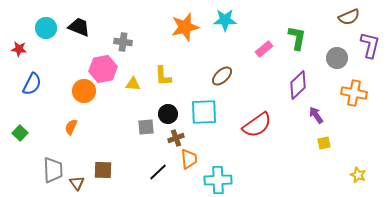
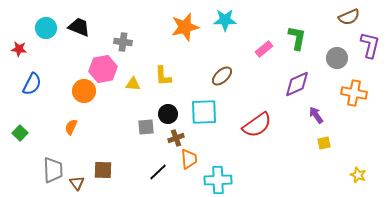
purple diamond: moved 1 px left, 1 px up; rotated 20 degrees clockwise
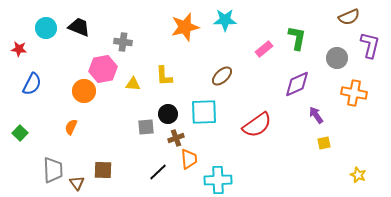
yellow L-shape: moved 1 px right
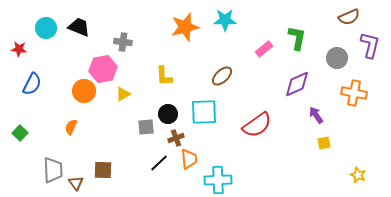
yellow triangle: moved 10 px left, 10 px down; rotated 35 degrees counterclockwise
black line: moved 1 px right, 9 px up
brown triangle: moved 1 px left
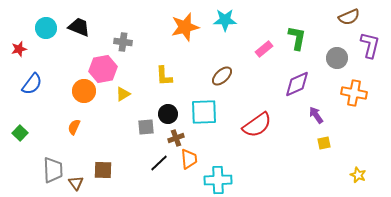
red star: rotated 21 degrees counterclockwise
blue semicircle: rotated 10 degrees clockwise
orange semicircle: moved 3 px right
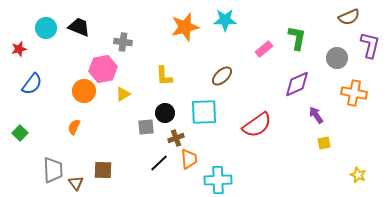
black circle: moved 3 px left, 1 px up
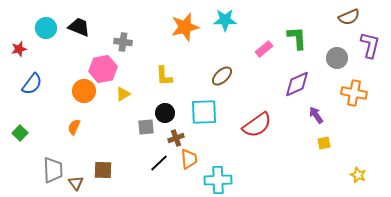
green L-shape: rotated 15 degrees counterclockwise
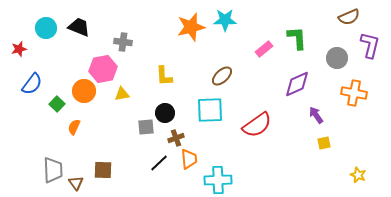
orange star: moved 6 px right
yellow triangle: moved 1 px left; rotated 21 degrees clockwise
cyan square: moved 6 px right, 2 px up
green square: moved 37 px right, 29 px up
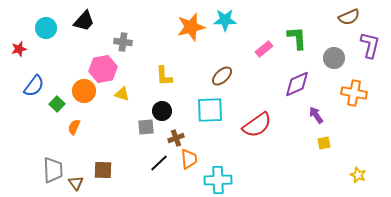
black trapezoid: moved 5 px right, 6 px up; rotated 110 degrees clockwise
gray circle: moved 3 px left
blue semicircle: moved 2 px right, 2 px down
yellow triangle: rotated 28 degrees clockwise
black circle: moved 3 px left, 2 px up
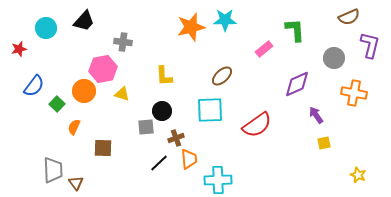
green L-shape: moved 2 px left, 8 px up
brown square: moved 22 px up
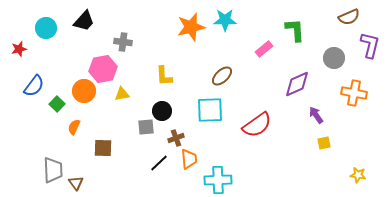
yellow triangle: rotated 28 degrees counterclockwise
yellow star: rotated 14 degrees counterclockwise
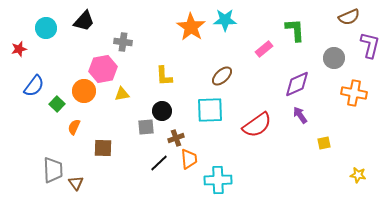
orange star: rotated 24 degrees counterclockwise
purple arrow: moved 16 px left
